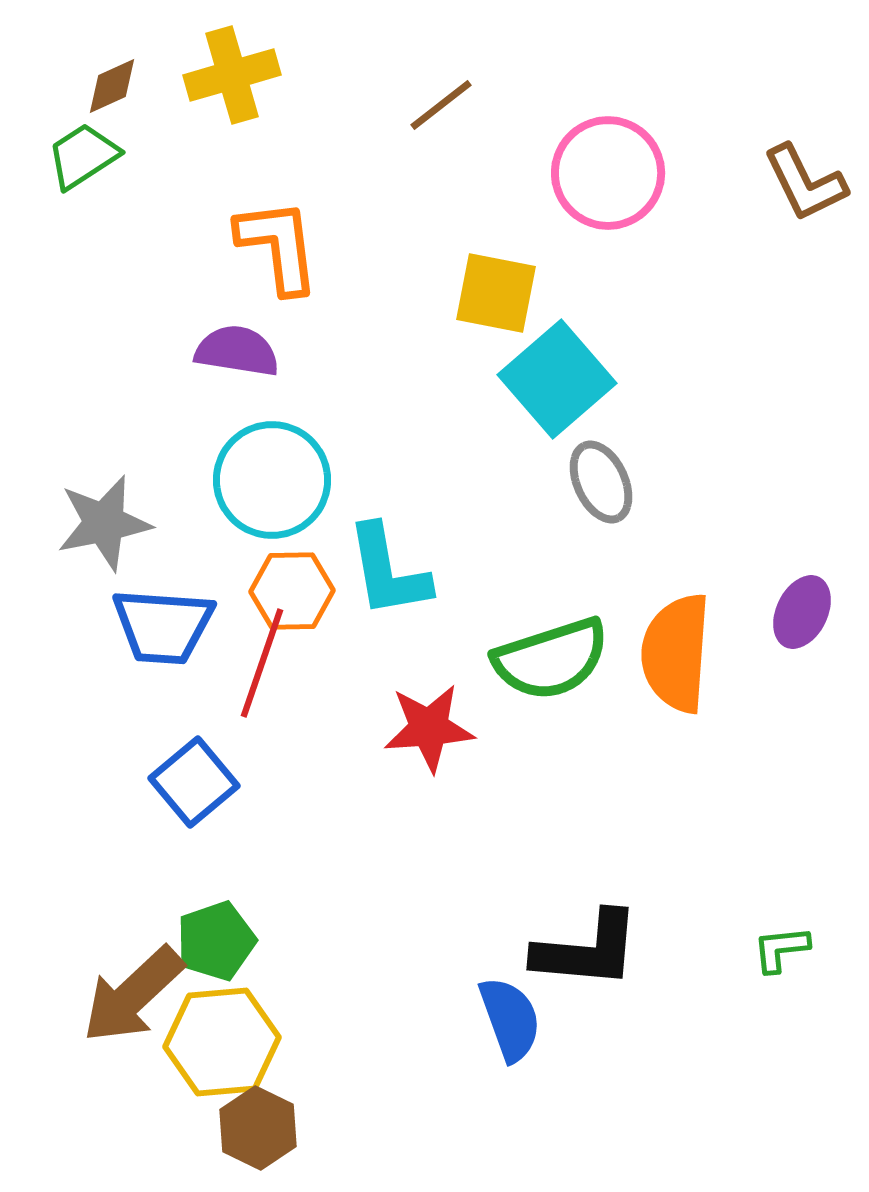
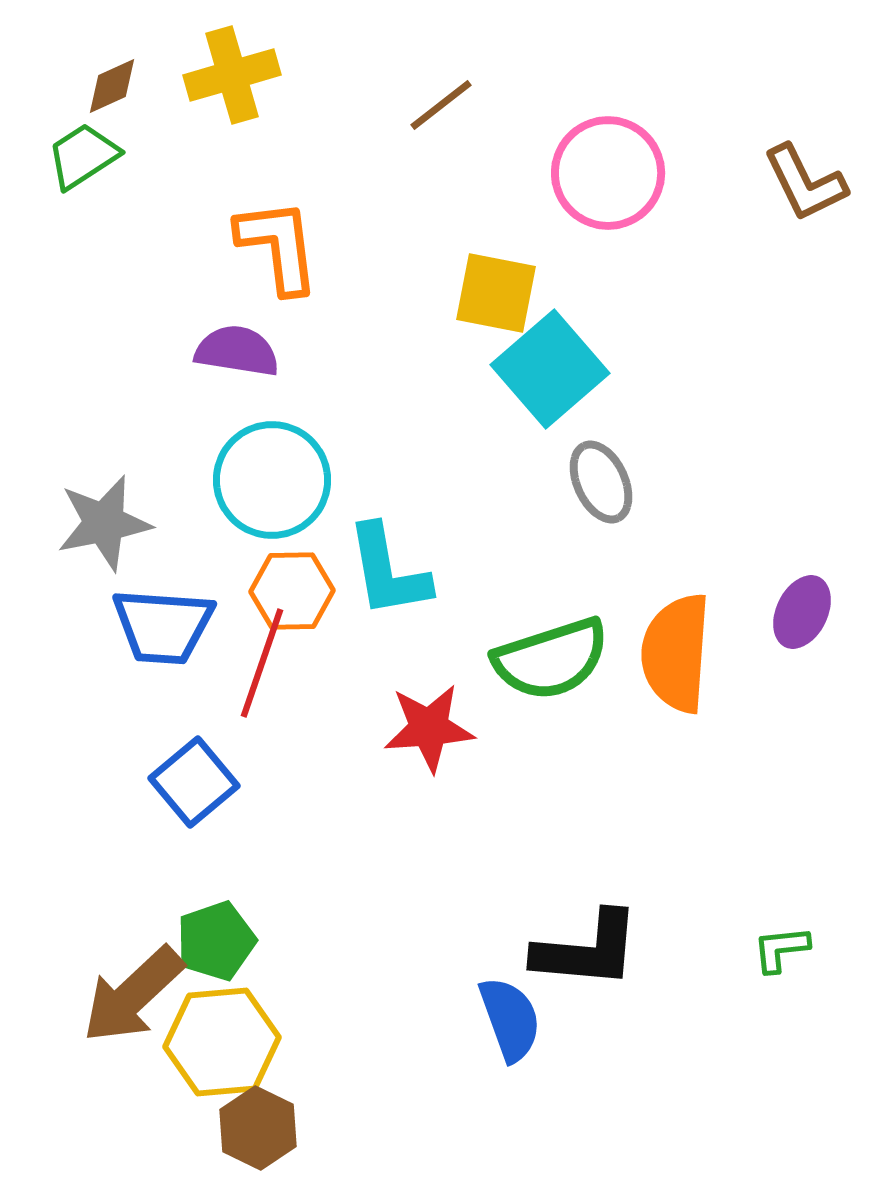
cyan square: moved 7 px left, 10 px up
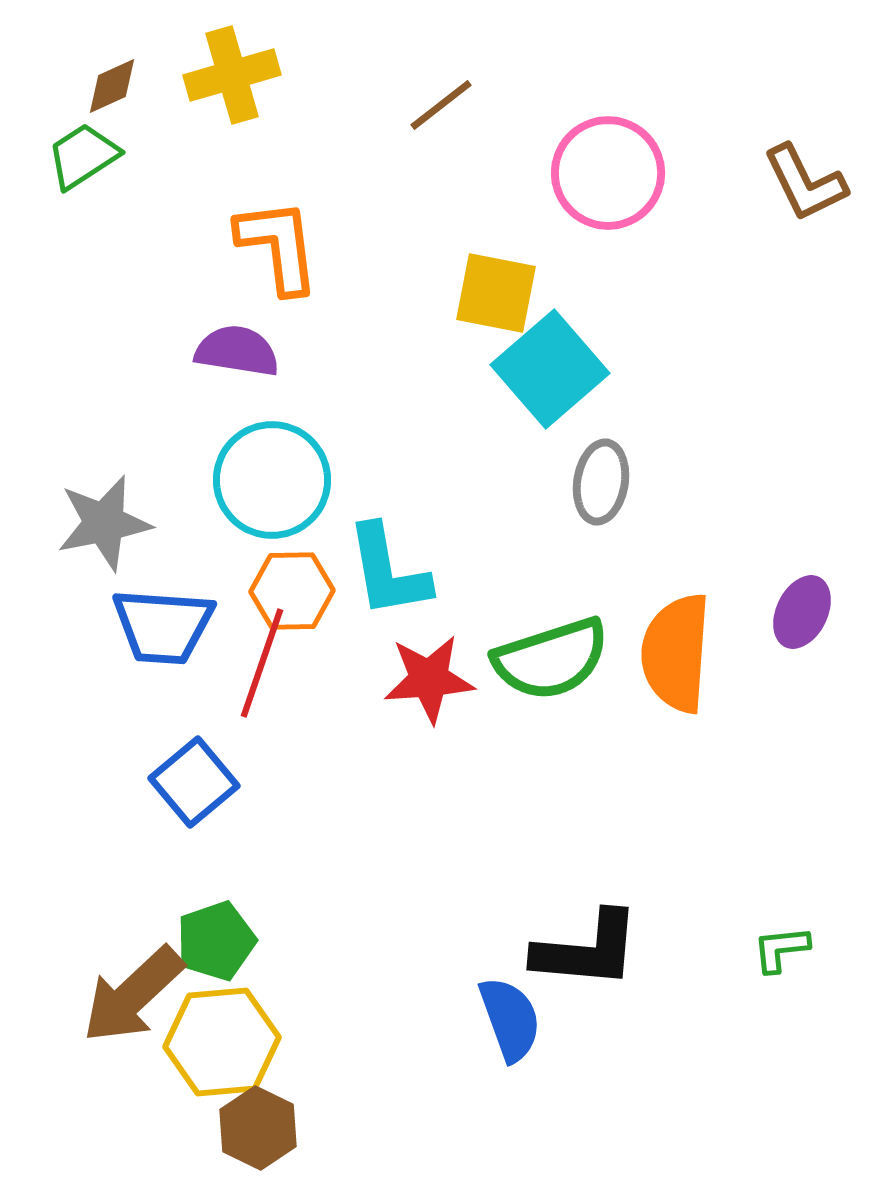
gray ellipse: rotated 34 degrees clockwise
red star: moved 49 px up
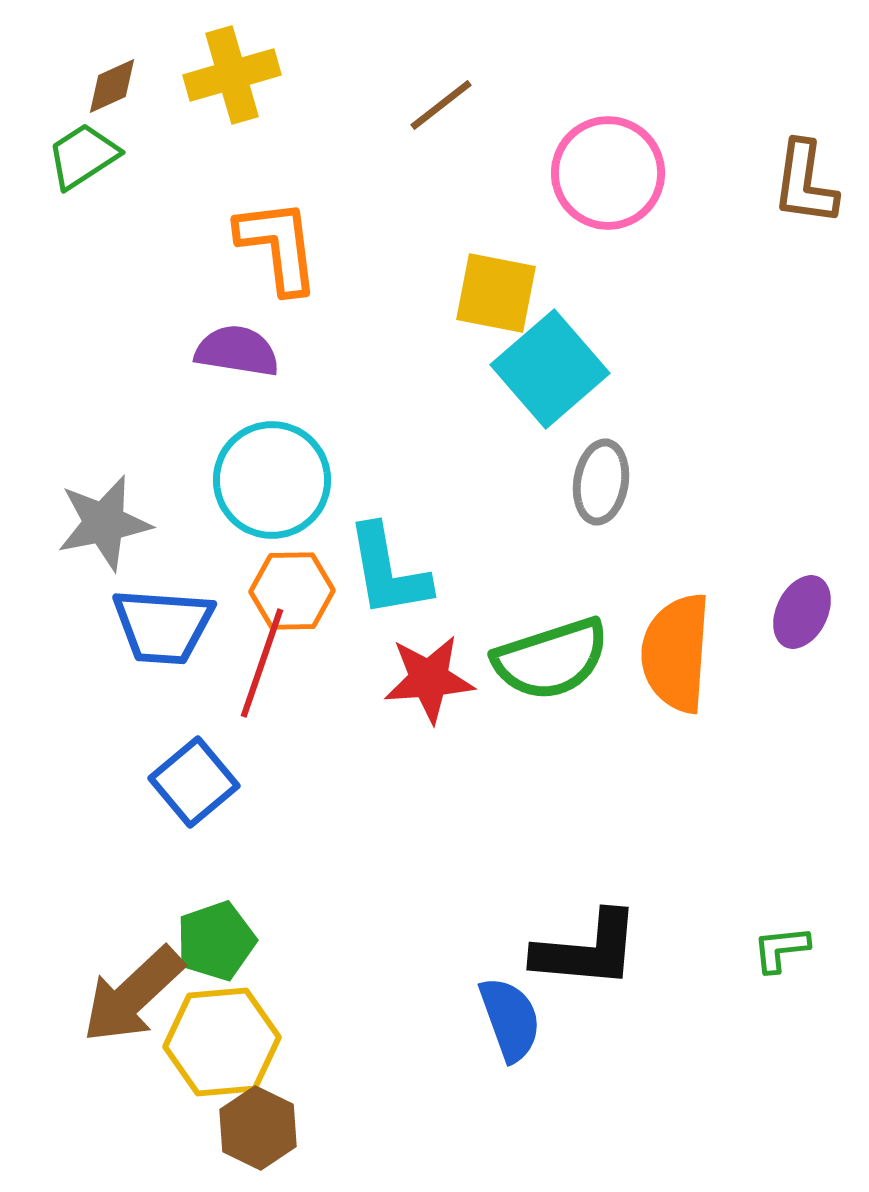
brown L-shape: rotated 34 degrees clockwise
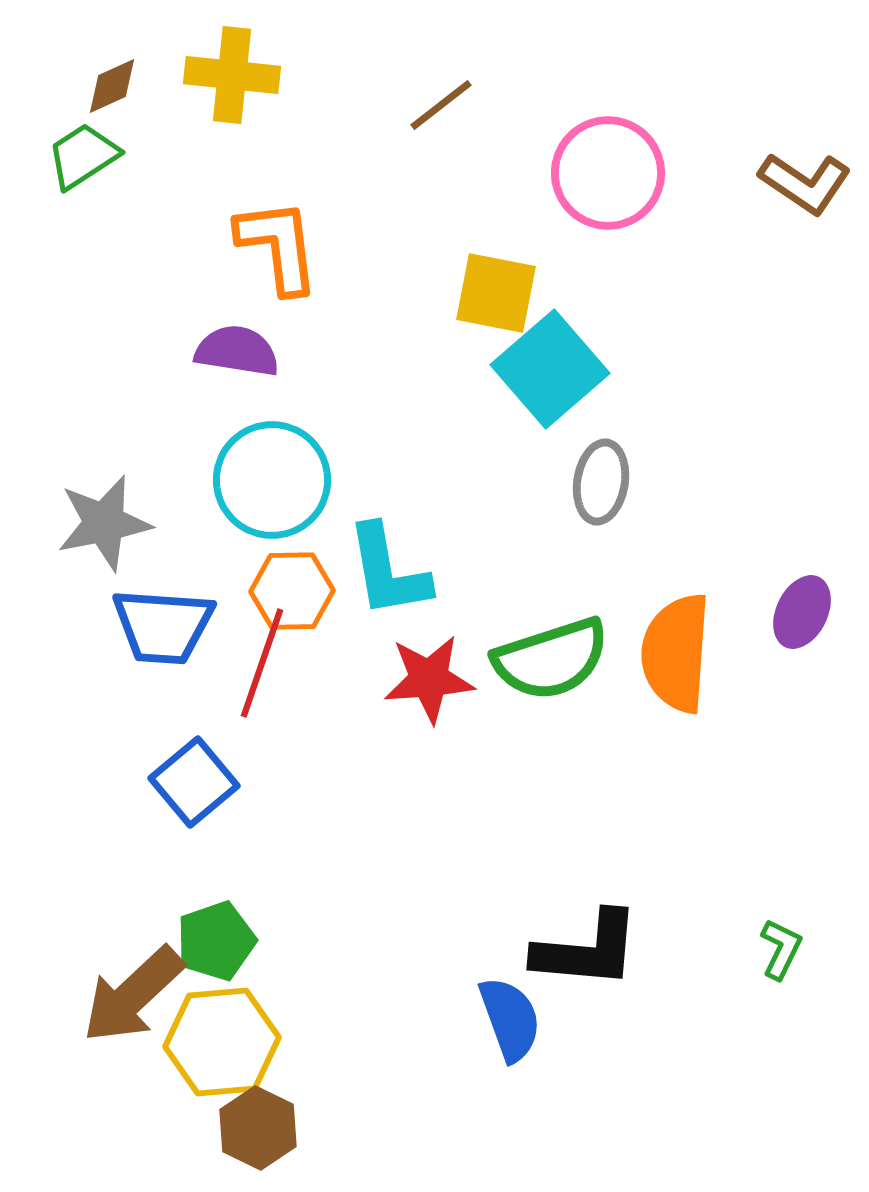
yellow cross: rotated 22 degrees clockwise
brown L-shape: rotated 64 degrees counterclockwise
green L-shape: rotated 122 degrees clockwise
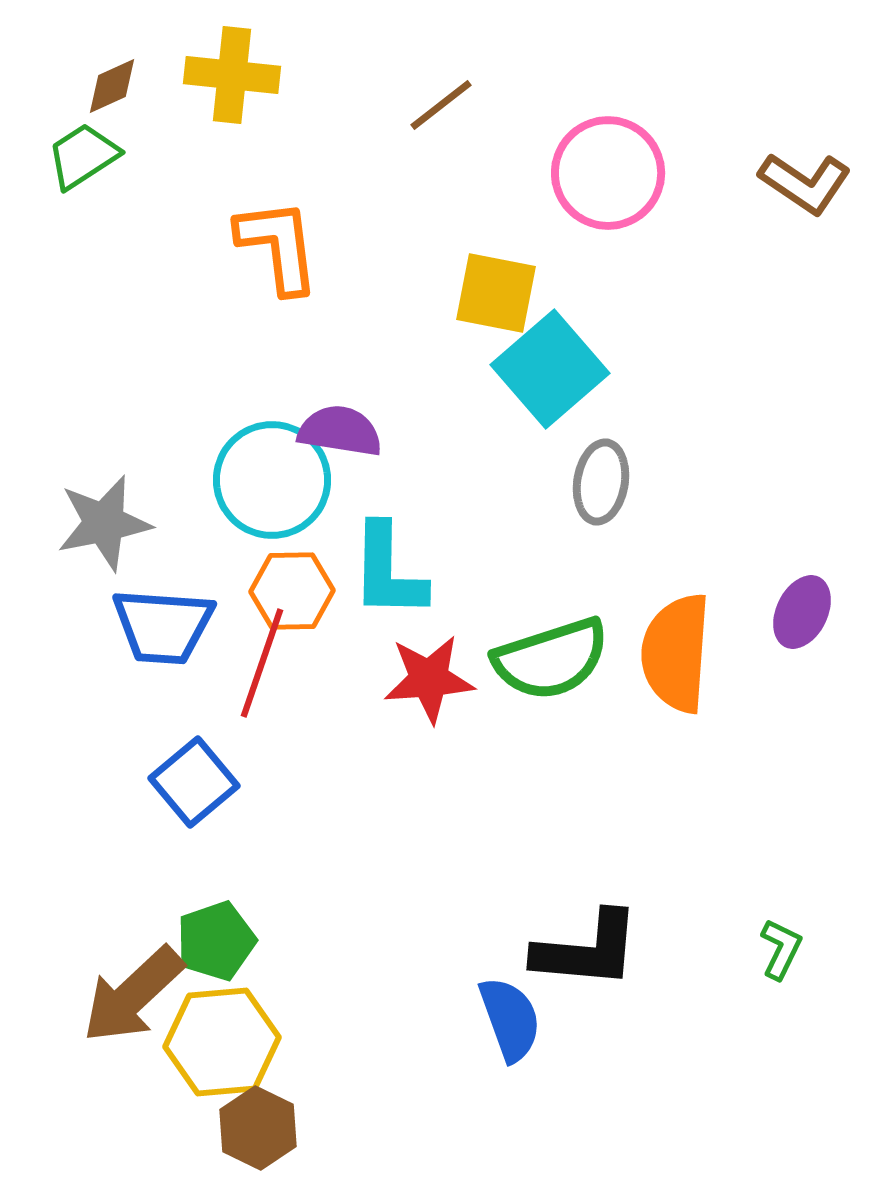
purple semicircle: moved 103 px right, 80 px down
cyan L-shape: rotated 11 degrees clockwise
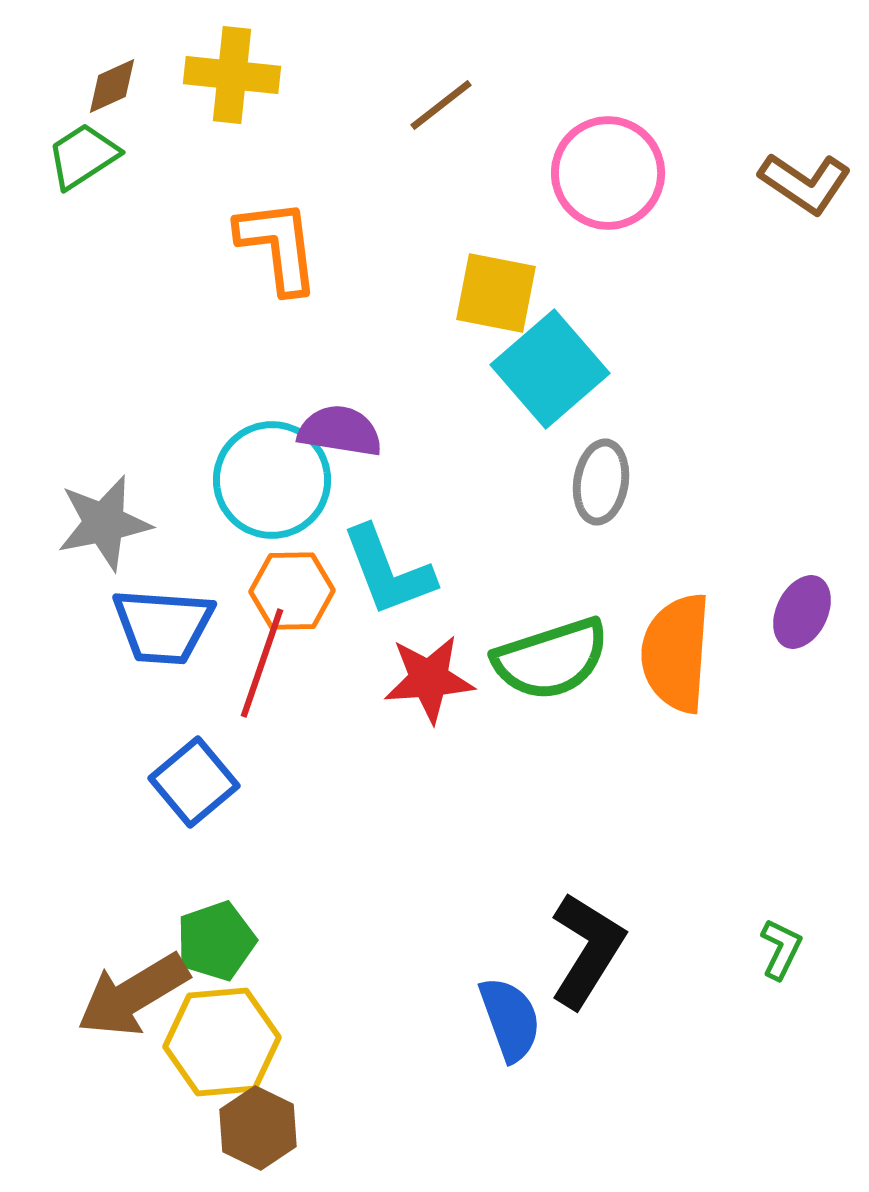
cyan L-shape: rotated 22 degrees counterclockwise
black L-shape: rotated 63 degrees counterclockwise
brown arrow: rotated 12 degrees clockwise
